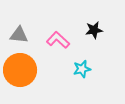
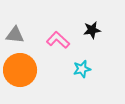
black star: moved 2 px left
gray triangle: moved 4 px left
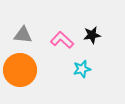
black star: moved 5 px down
gray triangle: moved 8 px right
pink L-shape: moved 4 px right
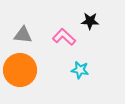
black star: moved 2 px left, 14 px up; rotated 12 degrees clockwise
pink L-shape: moved 2 px right, 3 px up
cyan star: moved 2 px left, 1 px down; rotated 24 degrees clockwise
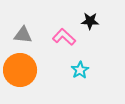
cyan star: rotated 30 degrees clockwise
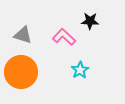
gray triangle: rotated 12 degrees clockwise
orange circle: moved 1 px right, 2 px down
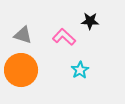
orange circle: moved 2 px up
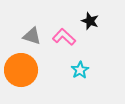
black star: rotated 18 degrees clockwise
gray triangle: moved 9 px right, 1 px down
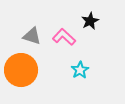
black star: rotated 24 degrees clockwise
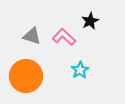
orange circle: moved 5 px right, 6 px down
